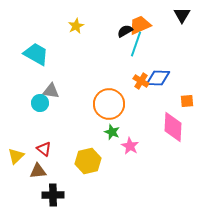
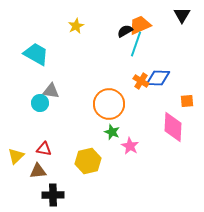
red triangle: rotated 28 degrees counterclockwise
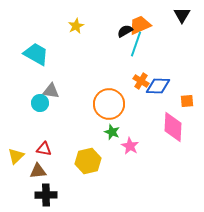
blue diamond: moved 8 px down
black cross: moved 7 px left
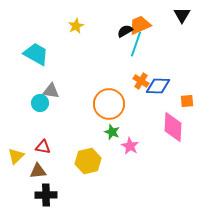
red triangle: moved 1 px left, 2 px up
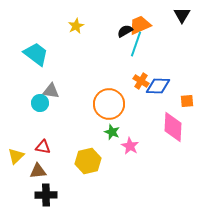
cyan trapezoid: rotated 8 degrees clockwise
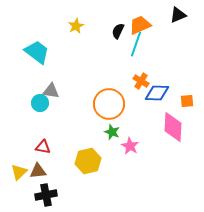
black triangle: moved 4 px left; rotated 36 degrees clockwise
black semicircle: moved 7 px left; rotated 35 degrees counterclockwise
cyan trapezoid: moved 1 px right, 2 px up
blue diamond: moved 1 px left, 7 px down
yellow triangle: moved 3 px right, 16 px down
black cross: rotated 10 degrees counterclockwise
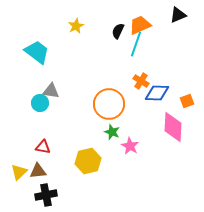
orange square: rotated 16 degrees counterclockwise
